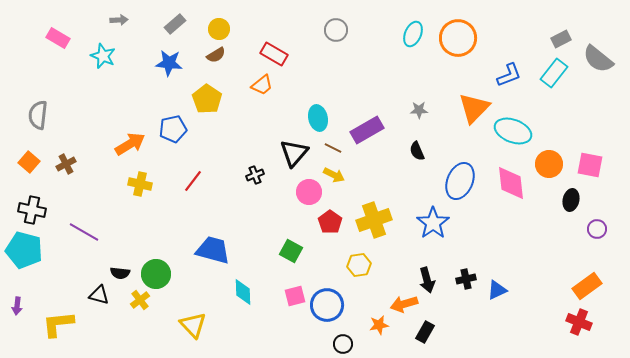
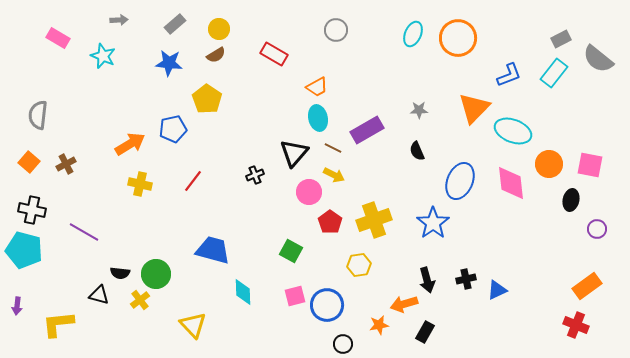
orange trapezoid at (262, 85): moved 55 px right, 2 px down; rotated 10 degrees clockwise
red cross at (579, 322): moved 3 px left, 3 px down
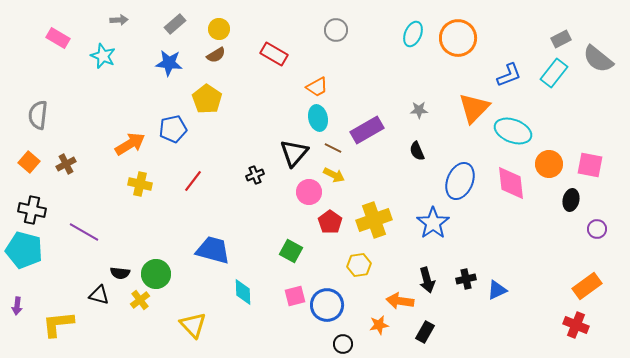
orange arrow at (404, 304): moved 4 px left, 3 px up; rotated 24 degrees clockwise
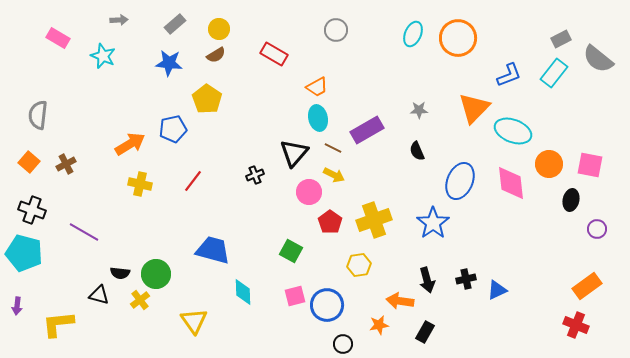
black cross at (32, 210): rotated 8 degrees clockwise
cyan pentagon at (24, 250): moved 3 px down
yellow triangle at (193, 325): moved 1 px right, 4 px up; rotated 8 degrees clockwise
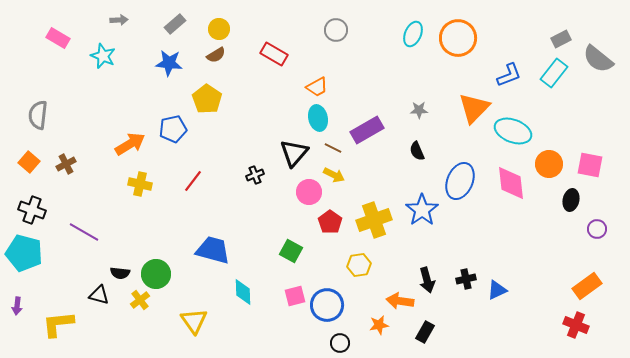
blue star at (433, 223): moved 11 px left, 13 px up
black circle at (343, 344): moved 3 px left, 1 px up
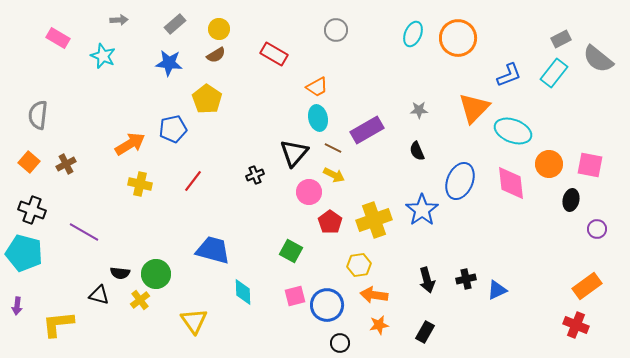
orange arrow at (400, 301): moved 26 px left, 6 px up
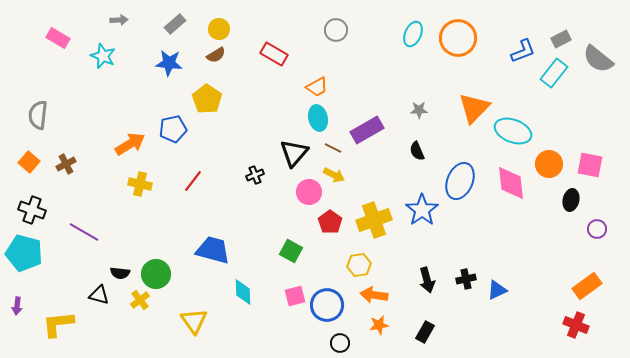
blue L-shape at (509, 75): moved 14 px right, 24 px up
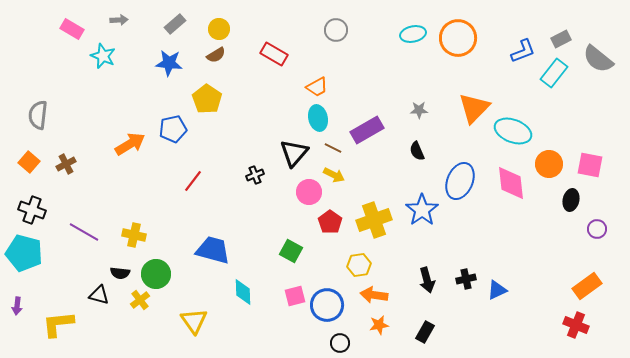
cyan ellipse at (413, 34): rotated 55 degrees clockwise
pink rectangle at (58, 38): moved 14 px right, 9 px up
yellow cross at (140, 184): moved 6 px left, 51 px down
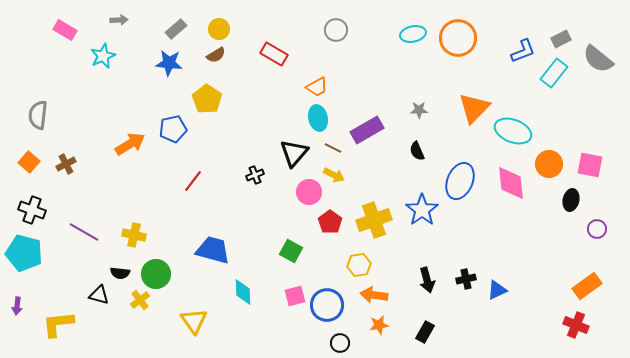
gray rectangle at (175, 24): moved 1 px right, 5 px down
pink rectangle at (72, 29): moved 7 px left, 1 px down
cyan star at (103, 56): rotated 25 degrees clockwise
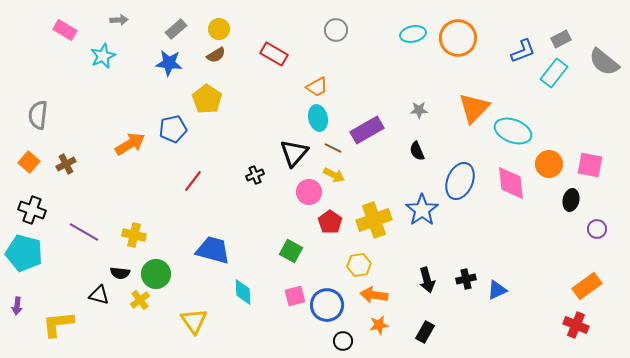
gray semicircle at (598, 59): moved 6 px right, 3 px down
black circle at (340, 343): moved 3 px right, 2 px up
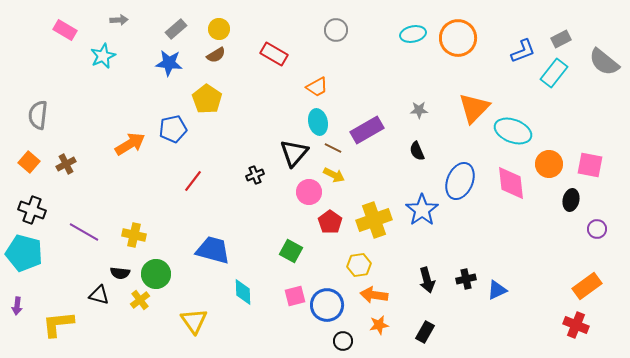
cyan ellipse at (318, 118): moved 4 px down
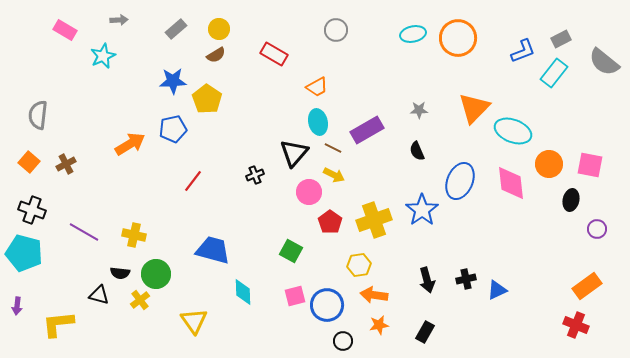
blue star at (169, 63): moved 4 px right, 18 px down; rotated 8 degrees counterclockwise
